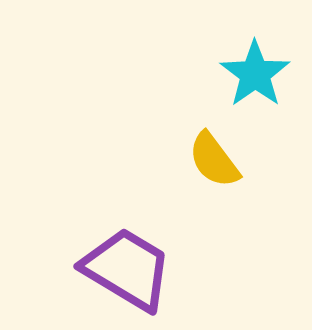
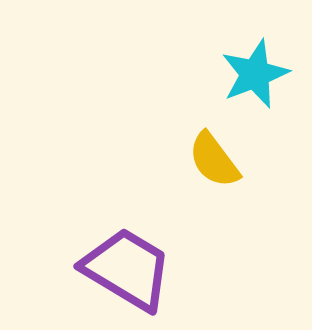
cyan star: rotated 14 degrees clockwise
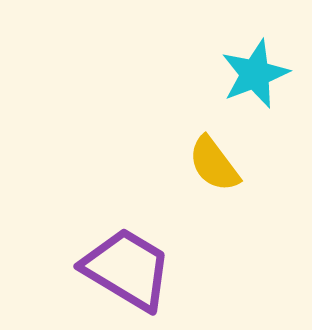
yellow semicircle: moved 4 px down
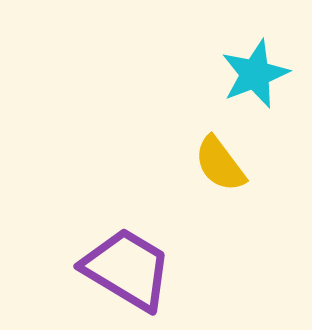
yellow semicircle: moved 6 px right
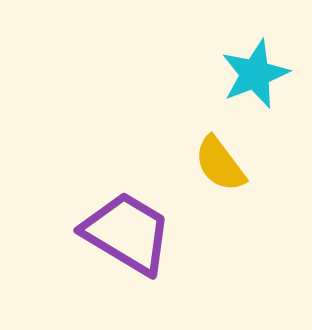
purple trapezoid: moved 36 px up
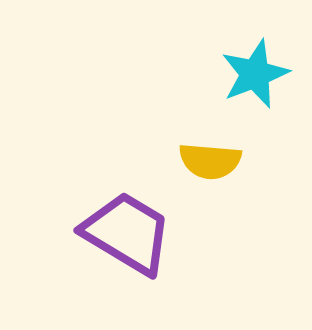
yellow semicircle: moved 10 px left, 3 px up; rotated 48 degrees counterclockwise
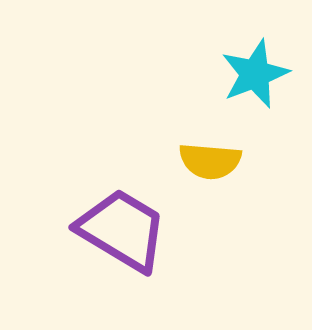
purple trapezoid: moved 5 px left, 3 px up
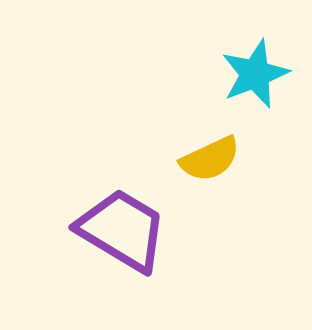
yellow semicircle: moved 2 px up; rotated 30 degrees counterclockwise
